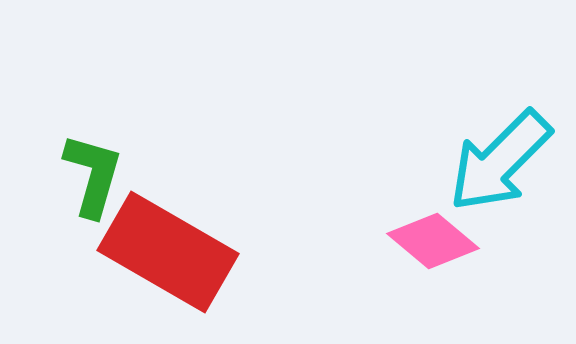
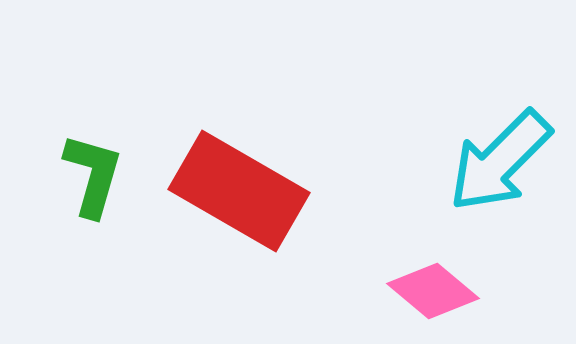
pink diamond: moved 50 px down
red rectangle: moved 71 px right, 61 px up
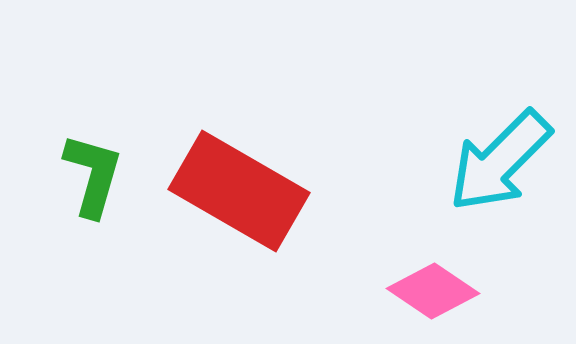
pink diamond: rotated 6 degrees counterclockwise
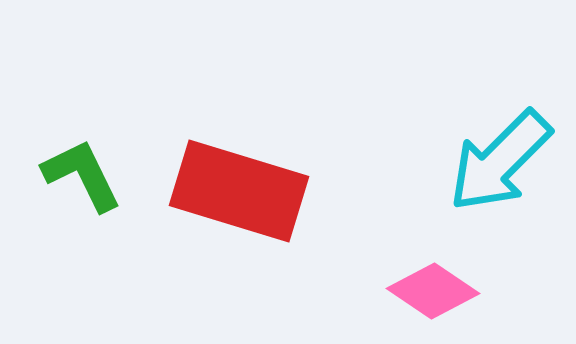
green L-shape: moved 11 px left; rotated 42 degrees counterclockwise
red rectangle: rotated 13 degrees counterclockwise
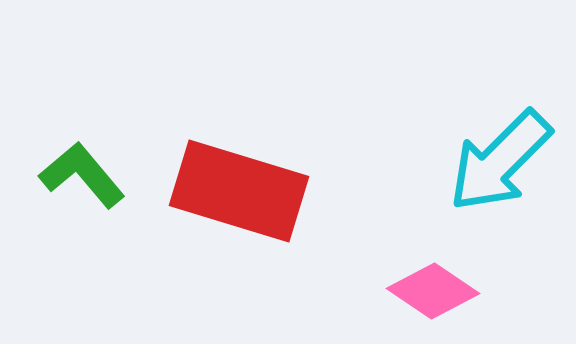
green L-shape: rotated 14 degrees counterclockwise
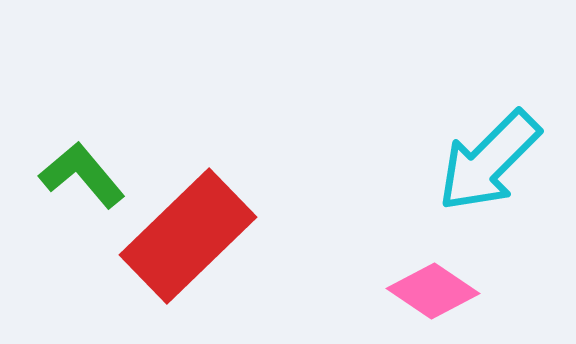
cyan arrow: moved 11 px left
red rectangle: moved 51 px left, 45 px down; rotated 61 degrees counterclockwise
